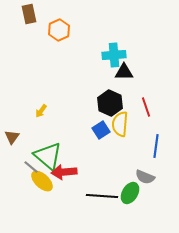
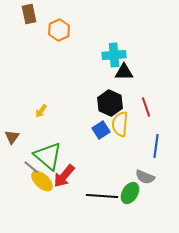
red arrow: moved 4 px down; rotated 45 degrees counterclockwise
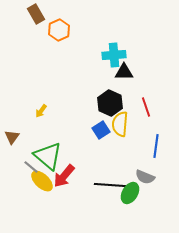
brown rectangle: moved 7 px right; rotated 18 degrees counterclockwise
black line: moved 8 px right, 11 px up
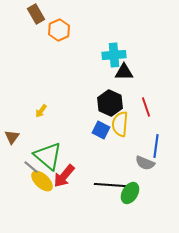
blue square: rotated 30 degrees counterclockwise
gray semicircle: moved 14 px up
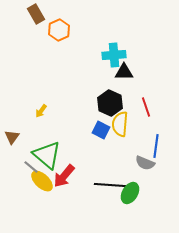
green triangle: moved 1 px left, 1 px up
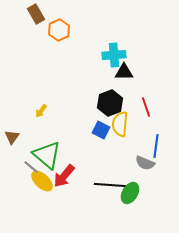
black hexagon: rotated 15 degrees clockwise
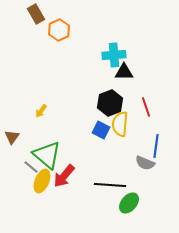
yellow ellipse: rotated 70 degrees clockwise
green ellipse: moved 1 px left, 10 px down; rotated 10 degrees clockwise
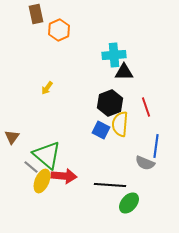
brown rectangle: rotated 18 degrees clockwise
yellow arrow: moved 6 px right, 23 px up
red arrow: rotated 125 degrees counterclockwise
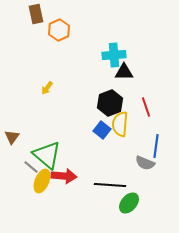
blue square: moved 1 px right; rotated 12 degrees clockwise
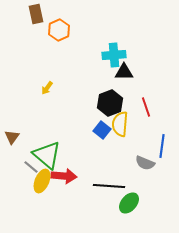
blue line: moved 6 px right
black line: moved 1 px left, 1 px down
